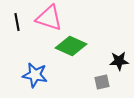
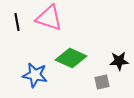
green diamond: moved 12 px down
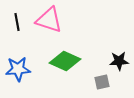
pink triangle: moved 2 px down
green diamond: moved 6 px left, 3 px down
blue star: moved 17 px left, 6 px up; rotated 15 degrees counterclockwise
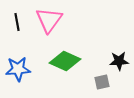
pink triangle: rotated 48 degrees clockwise
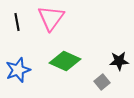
pink triangle: moved 2 px right, 2 px up
blue star: moved 1 px down; rotated 15 degrees counterclockwise
gray square: rotated 28 degrees counterclockwise
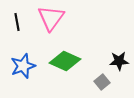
blue star: moved 5 px right, 4 px up
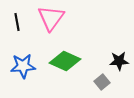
blue star: rotated 15 degrees clockwise
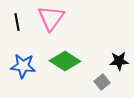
green diamond: rotated 8 degrees clockwise
blue star: rotated 10 degrees clockwise
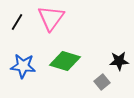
black line: rotated 42 degrees clockwise
green diamond: rotated 16 degrees counterclockwise
